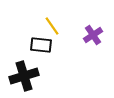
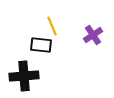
yellow line: rotated 12 degrees clockwise
black cross: rotated 12 degrees clockwise
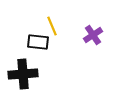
black rectangle: moved 3 px left, 3 px up
black cross: moved 1 px left, 2 px up
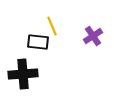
purple cross: moved 1 px down
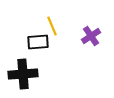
purple cross: moved 2 px left
black rectangle: rotated 10 degrees counterclockwise
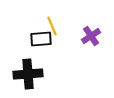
black rectangle: moved 3 px right, 3 px up
black cross: moved 5 px right
